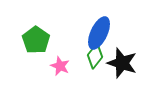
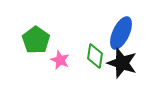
blue ellipse: moved 22 px right
green diamond: rotated 30 degrees counterclockwise
pink star: moved 6 px up
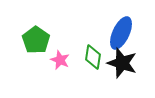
green diamond: moved 2 px left, 1 px down
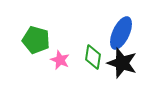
green pentagon: rotated 20 degrees counterclockwise
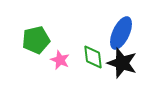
green pentagon: rotated 28 degrees counterclockwise
green diamond: rotated 15 degrees counterclockwise
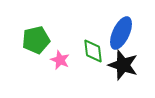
green diamond: moved 6 px up
black star: moved 1 px right, 2 px down
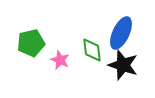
green pentagon: moved 5 px left, 3 px down
green diamond: moved 1 px left, 1 px up
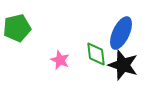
green pentagon: moved 14 px left, 15 px up
green diamond: moved 4 px right, 4 px down
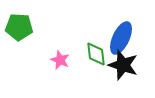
green pentagon: moved 2 px right, 1 px up; rotated 16 degrees clockwise
blue ellipse: moved 5 px down
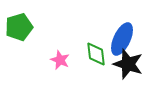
green pentagon: rotated 20 degrees counterclockwise
blue ellipse: moved 1 px right, 1 px down
black star: moved 5 px right, 1 px up
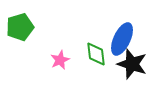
green pentagon: moved 1 px right
pink star: rotated 24 degrees clockwise
black star: moved 4 px right
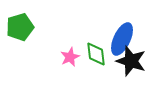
pink star: moved 10 px right, 3 px up
black star: moved 1 px left, 3 px up
